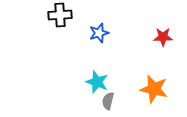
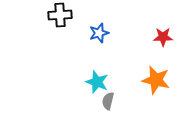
orange star: moved 2 px right, 9 px up
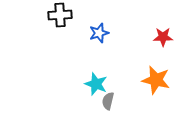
cyan star: moved 1 px left, 2 px down
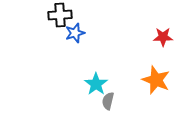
blue star: moved 24 px left
orange star: rotated 8 degrees clockwise
cyan star: rotated 15 degrees clockwise
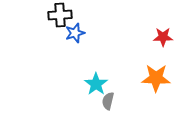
orange star: moved 2 px up; rotated 20 degrees counterclockwise
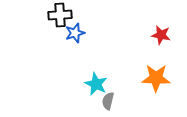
red star: moved 2 px left, 2 px up; rotated 12 degrees clockwise
cyan star: rotated 10 degrees counterclockwise
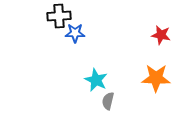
black cross: moved 1 px left, 1 px down
blue star: rotated 18 degrees clockwise
cyan star: moved 4 px up
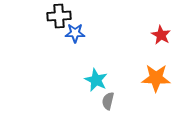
red star: rotated 18 degrees clockwise
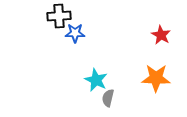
gray semicircle: moved 3 px up
